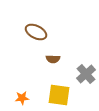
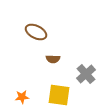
orange star: moved 1 px up
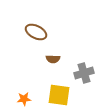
gray cross: moved 2 px left, 1 px up; rotated 24 degrees clockwise
orange star: moved 2 px right, 2 px down
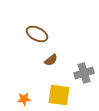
brown ellipse: moved 1 px right, 2 px down
brown semicircle: moved 2 px left, 1 px down; rotated 40 degrees counterclockwise
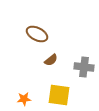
gray cross: moved 6 px up; rotated 24 degrees clockwise
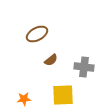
brown ellipse: rotated 55 degrees counterclockwise
yellow square: moved 4 px right; rotated 10 degrees counterclockwise
